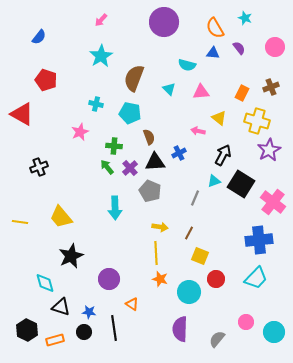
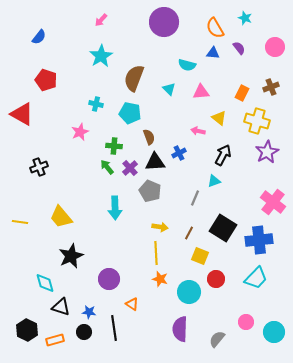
purple star at (269, 150): moved 2 px left, 2 px down
black square at (241, 184): moved 18 px left, 44 px down
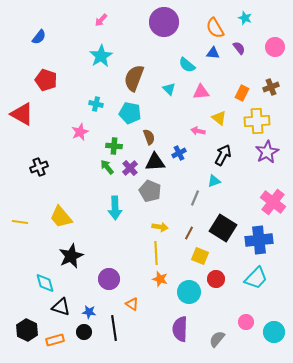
cyan semicircle at (187, 65): rotated 24 degrees clockwise
yellow cross at (257, 121): rotated 20 degrees counterclockwise
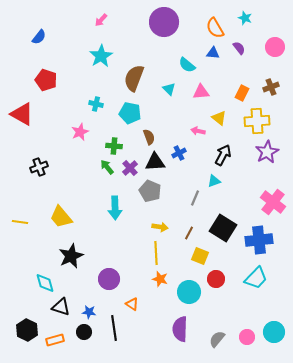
pink circle at (246, 322): moved 1 px right, 15 px down
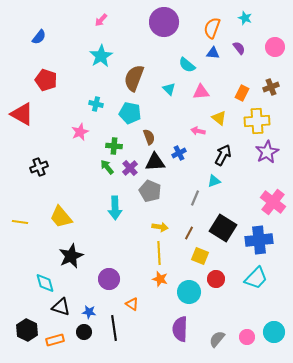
orange semicircle at (215, 28): moved 3 px left; rotated 50 degrees clockwise
yellow line at (156, 253): moved 3 px right
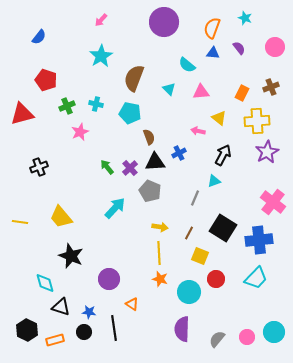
red triangle at (22, 114): rotated 45 degrees counterclockwise
green cross at (114, 146): moved 47 px left, 40 px up; rotated 28 degrees counterclockwise
cyan arrow at (115, 208): rotated 135 degrees counterclockwise
black star at (71, 256): rotated 25 degrees counterclockwise
purple semicircle at (180, 329): moved 2 px right
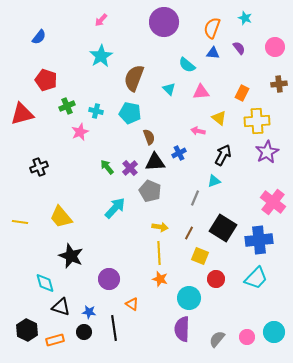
brown cross at (271, 87): moved 8 px right, 3 px up; rotated 14 degrees clockwise
cyan cross at (96, 104): moved 7 px down
cyan circle at (189, 292): moved 6 px down
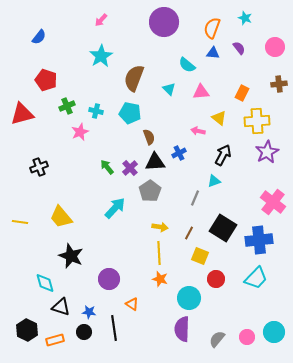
gray pentagon at (150, 191): rotated 15 degrees clockwise
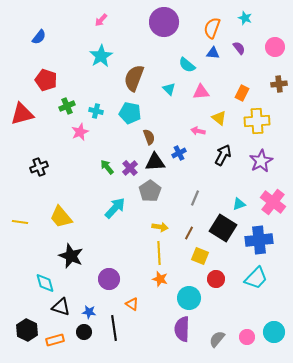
purple star at (267, 152): moved 6 px left, 9 px down
cyan triangle at (214, 181): moved 25 px right, 23 px down
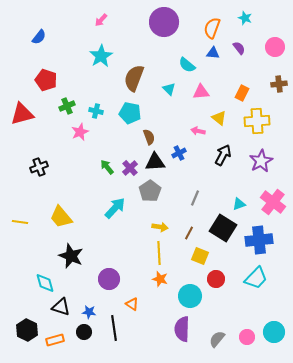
cyan circle at (189, 298): moved 1 px right, 2 px up
